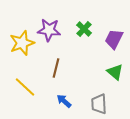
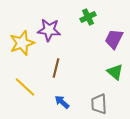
green cross: moved 4 px right, 12 px up; rotated 21 degrees clockwise
blue arrow: moved 2 px left, 1 px down
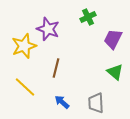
purple star: moved 1 px left, 1 px up; rotated 15 degrees clockwise
purple trapezoid: moved 1 px left
yellow star: moved 2 px right, 3 px down
gray trapezoid: moved 3 px left, 1 px up
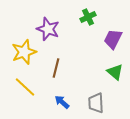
yellow star: moved 6 px down
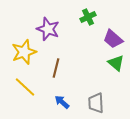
purple trapezoid: rotated 75 degrees counterclockwise
green triangle: moved 1 px right, 9 px up
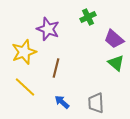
purple trapezoid: moved 1 px right
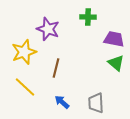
green cross: rotated 28 degrees clockwise
purple trapezoid: rotated 150 degrees clockwise
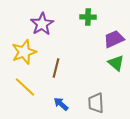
purple star: moved 6 px left, 5 px up; rotated 20 degrees clockwise
purple trapezoid: rotated 35 degrees counterclockwise
blue arrow: moved 1 px left, 2 px down
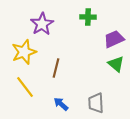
green triangle: moved 1 px down
yellow line: rotated 10 degrees clockwise
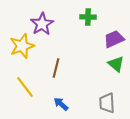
yellow star: moved 2 px left, 6 px up
gray trapezoid: moved 11 px right
